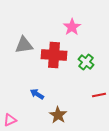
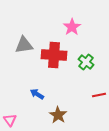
pink triangle: rotated 40 degrees counterclockwise
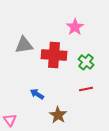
pink star: moved 3 px right
red line: moved 13 px left, 6 px up
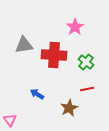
red line: moved 1 px right
brown star: moved 11 px right, 7 px up; rotated 12 degrees clockwise
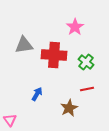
blue arrow: rotated 88 degrees clockwise
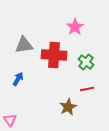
blue arrow: moved 19 px left, 15 px up
brown star: moved 1 px left, 1 px up
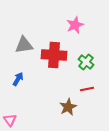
pink star: moved 2 px up; rotated 12 degrees clockwise
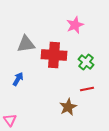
gray triangle: moved 2 px right, 1 px up
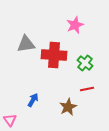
green cross: moved 1 px left, 1 px down
blue arrow: moved 15 px right, 21 px down
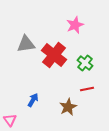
red cross: rotated 35 degrees clockwise
